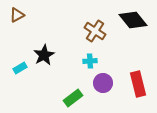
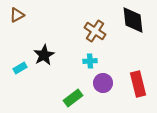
black diamond: rotated 32 degrees clockwise
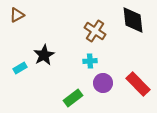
red rectangle: rotated 30 degrees counterclockwise
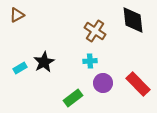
black star: moved 7 px down
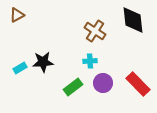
black star: moved 1 px left; rotated 25 degrees clockwise
green rectangle: moved 11 px up
